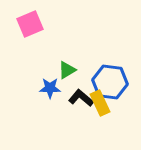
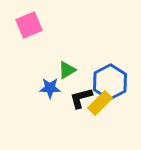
pink square: moved 1 px left, 1 px down
blue hexagon: rotated 24 degrees clockwise
black L-shape: rotated 55 degrees counterclockwise
yellow rectangle: rotated 70 degrees clockwise
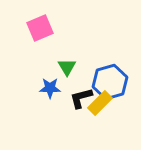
pink square: moved 11 px right, 3 px down
green triangle: moved 3 px up; rotated 30 degrees counterclockwise
blue hexagon: rotated 12 degrees clockwise
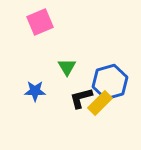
pink square: moved 6 px up
blue star: moved 15 px left, 3 px down
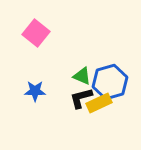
pink square: moved 4 px left, 11 px down; rotated 28 degrees counterclockwise
green triangle: moved 15 px right, 9 px down; rotated 36 degrees counterclockwise
yellow rectangle: moved 1 px left; rotated 20 degrees clockwise
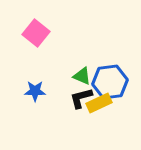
blue hexagon: rotated 8 degrees clockwise
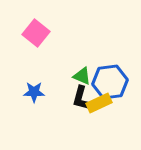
blue star: moved 1 px left, 1 px down
black L-shape: rotated 60 degrees counterclockwise
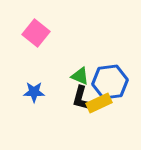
green triangle: moved 2 px left
